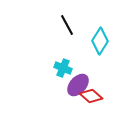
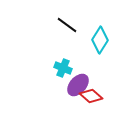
black line: rotated 25 degrees counterclockwise
cyan diamond: moved 1 px up
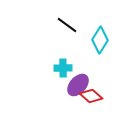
cyan cross: rotated 24 degrees counterclockwise
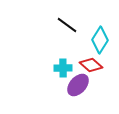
red diamond: moved 31 px up
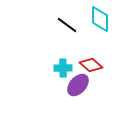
cyan diamond: moved 21 px up; rotated 32 degrees counterclockwise
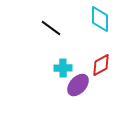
black line: moved 16 px left, 3 px down
red diamond: moved 10 px right; rotated 70 degrees counterclockwise
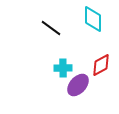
cyan diamond: moved 7 px left
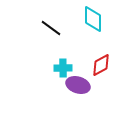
purple ellipse: rotated 65 degrees clockwise
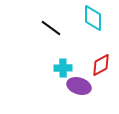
cyan diamond: moved 1 px up
purple ellipse: moved 1 px right, 1 px down
